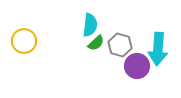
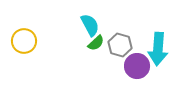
cyan semicircle: rotated 35 degrees counterclockwise
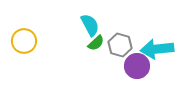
cyan arrow: moved 1 px left; rotated 80 degrees clockwise
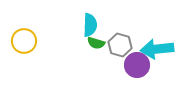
cyan semicircle: rotated 30 degrees clockwise
green semicircle: rotated 60 degrees clockwise
purple circle: moved 1 px up
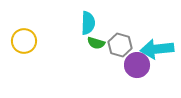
cyan semicircle: moved 2 px left, 2 px up
